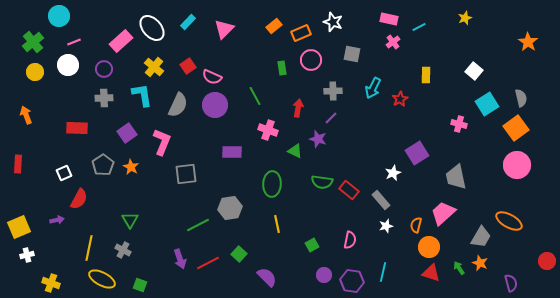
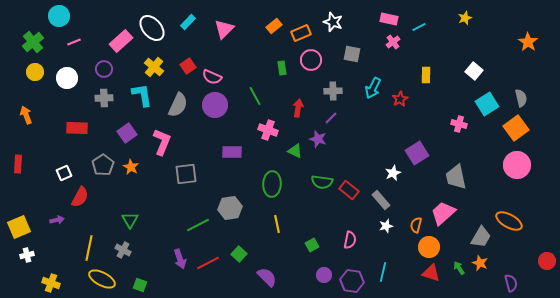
white circle at (68, 65): moved 1 px left, 13 px down
red semicircle at (79, 199): moved 1 px right, 2 px up
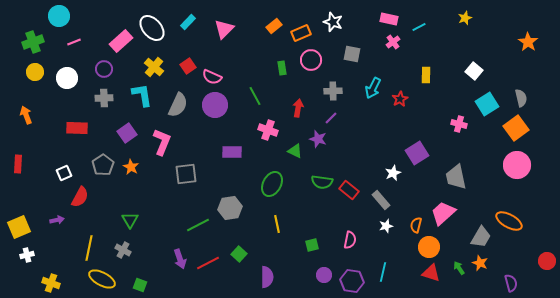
green cross at (33, 42): rotated 20 degrees clockwise
green ellipse at (272, 184): rotated 25 degrees clockwise
green square at (312, 245): rotated 16 degrees clockwise
purple semicircle at (267, 277): rotated 45 degrees clockwise
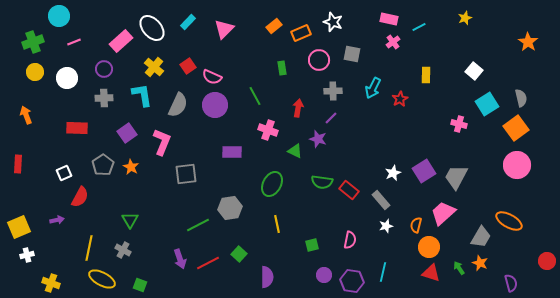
pink circle at (311, 60): moved 8 px right
purple square at (417, 153): moved 7 px right, 18 px down
gray trapezoid at (456, 177): rotated 40 degrees clockwise
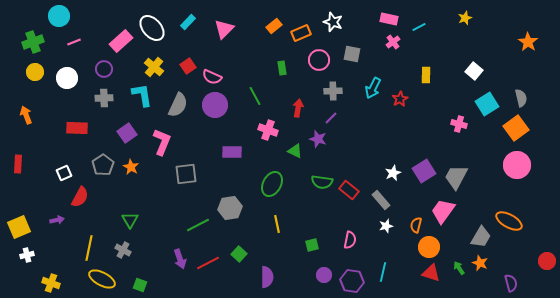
pink trapezoid at (443, 213): moved 2 px up; rotated 12 degrees counterclockwise
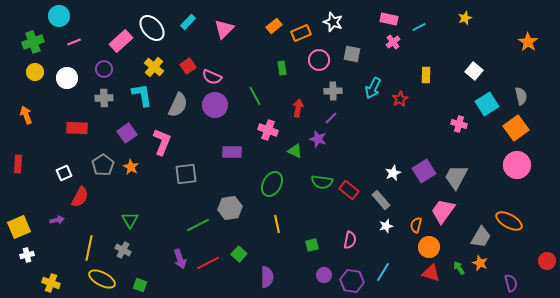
gray semicircle at (521, 98): moved 2 px up
cyan line at (383, 272): rotated 18 degrees clockwise
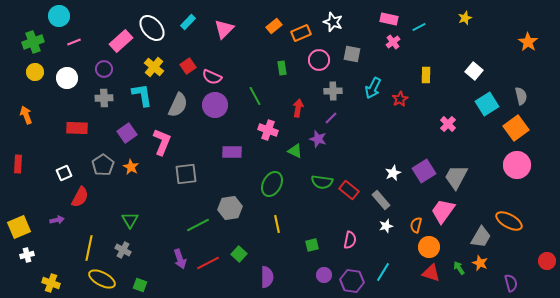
pink cross at (459, 124): moved 11 px left; rotated 28 degrees clockwise
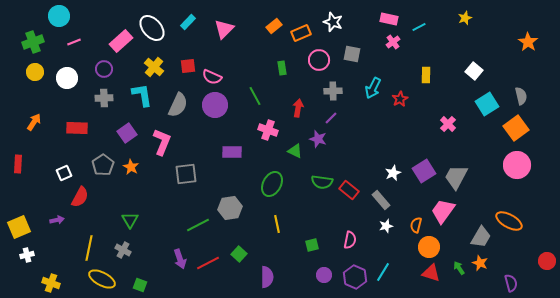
red square at (188, 66): rotated 28 degrees clockwise
orange arrow at (26, 115): moved 8 px right, 7 px down; rotated 54 degrees clockwise
purple hexagon at (352, 281): moved 3 px right, 4 px up; rotated 15 degrees clockwise
